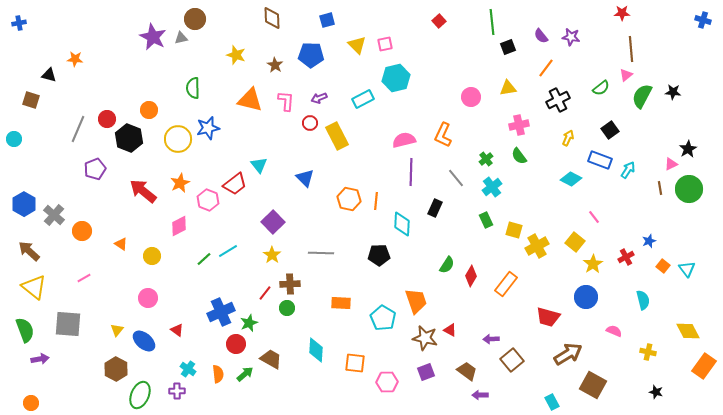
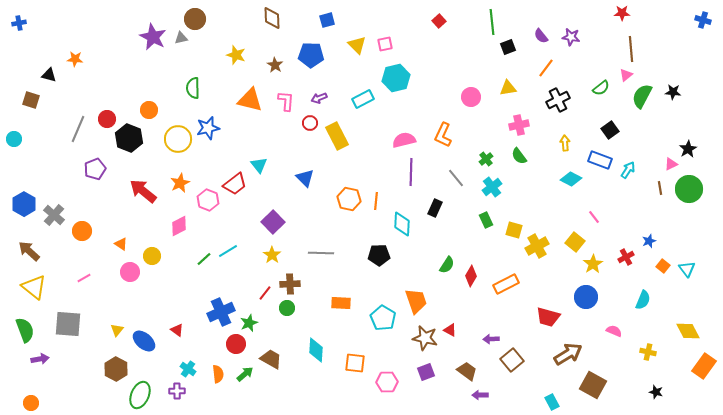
yellow arrow at (568, 138): moved 3 px left, 5 px down; rotated 28 degrees counterclockwise
orange rectangle at (506, 284): rotated 25 degrees clockwise
pink circle at (148, 298): moved 18 px left, 26 px up
cyan semicircle at (643, 300): rotated 36 degrees clockwise
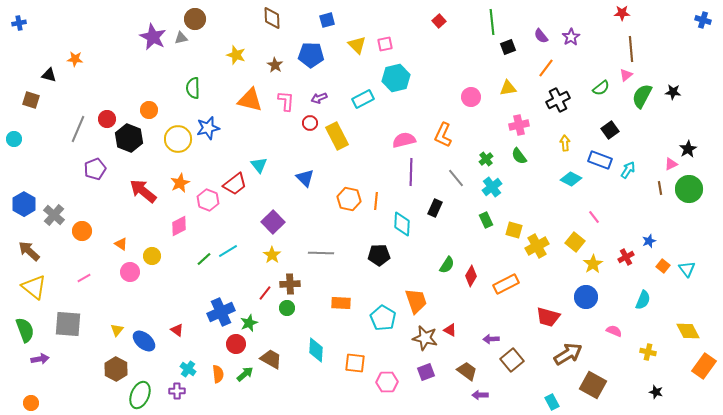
purple star at (571, 37): rotated 30 degrees clockwise
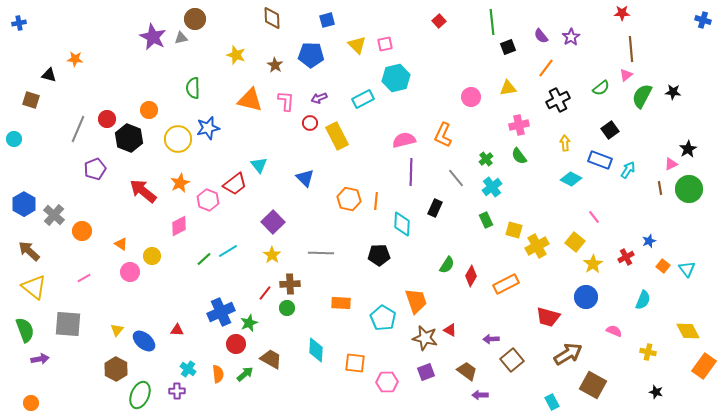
red triangle at (177, 330): rotated 32 degrees counterclockwise
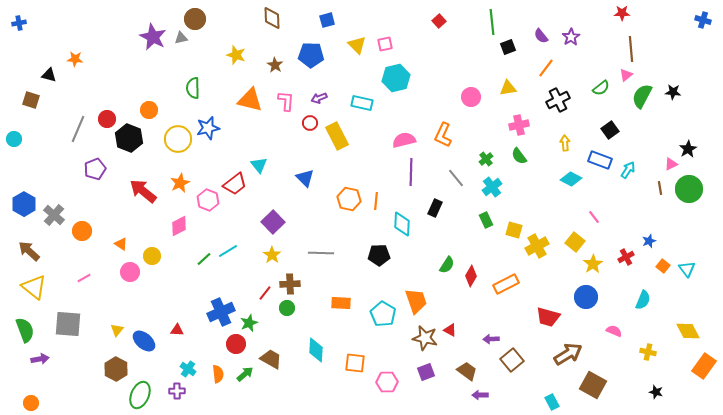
cyan rectangle at (363, 99): moved 1 px left, 4 px down; rotated 40 degrees clockwise
cyan pentagon at (383, 318): moved 4 px up
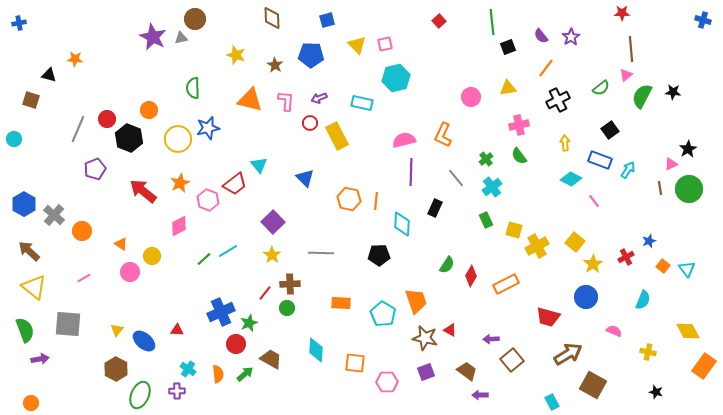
pink line at (594, 217): moved 16 px up
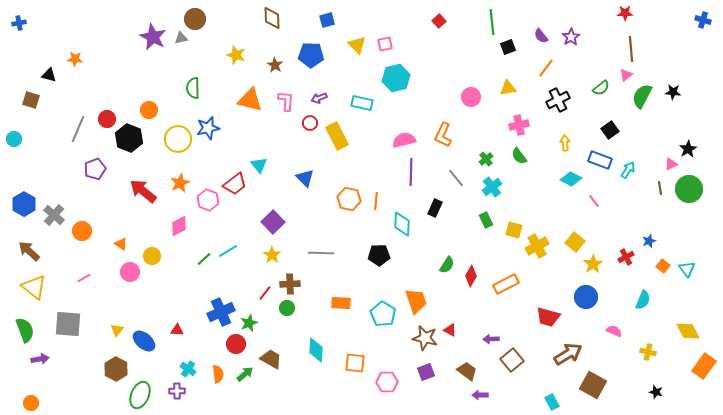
red star at (622, 13): moved 3 px right
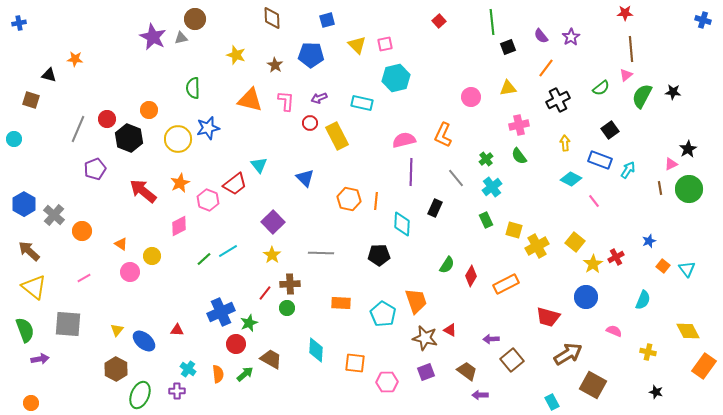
red cross at (626, 257): moved 10 px left
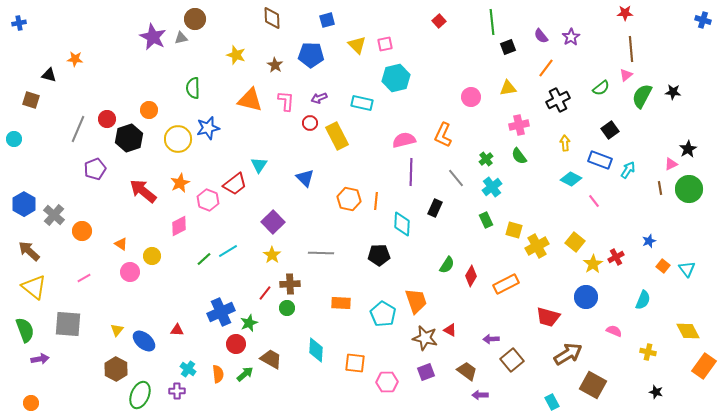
black hexagon at (129, 138): rotated 20 degrees clockwise
cyan triangle at (259, 165): rotated 12 degrees clockwise
